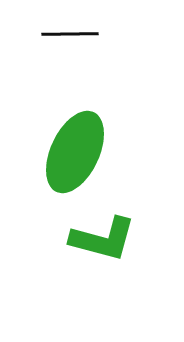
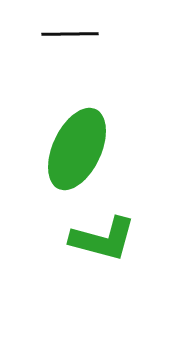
green ellipse: moved 2 px right, 3 px up
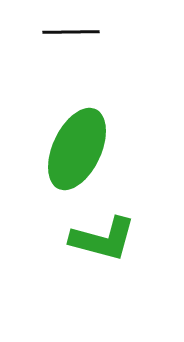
black line: moved 1 px right, 2 px up
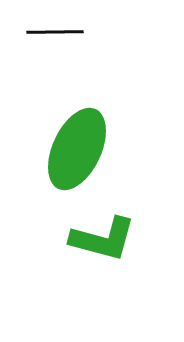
black line: moved 16 px left
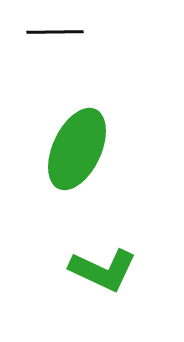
green L-shape: moved 31 px down; rotated 10 degrees clockwise
